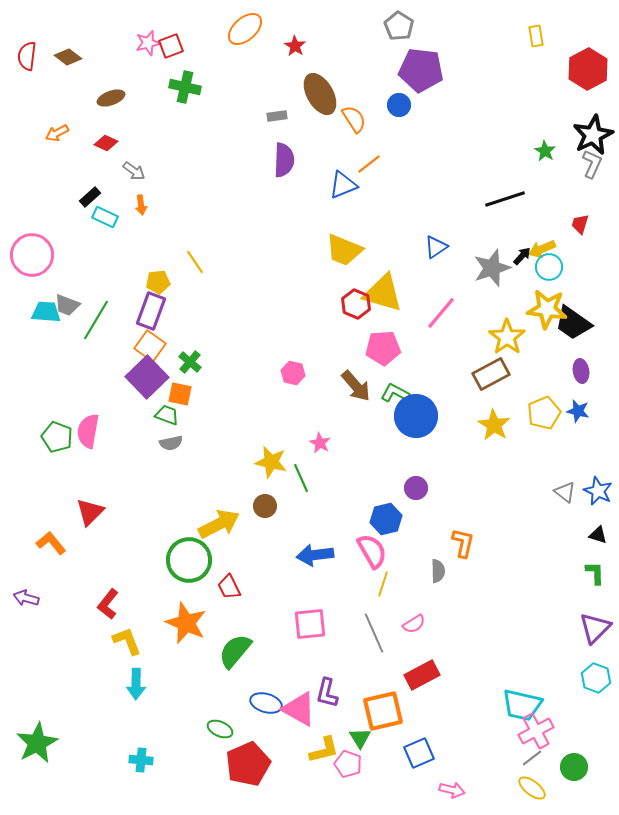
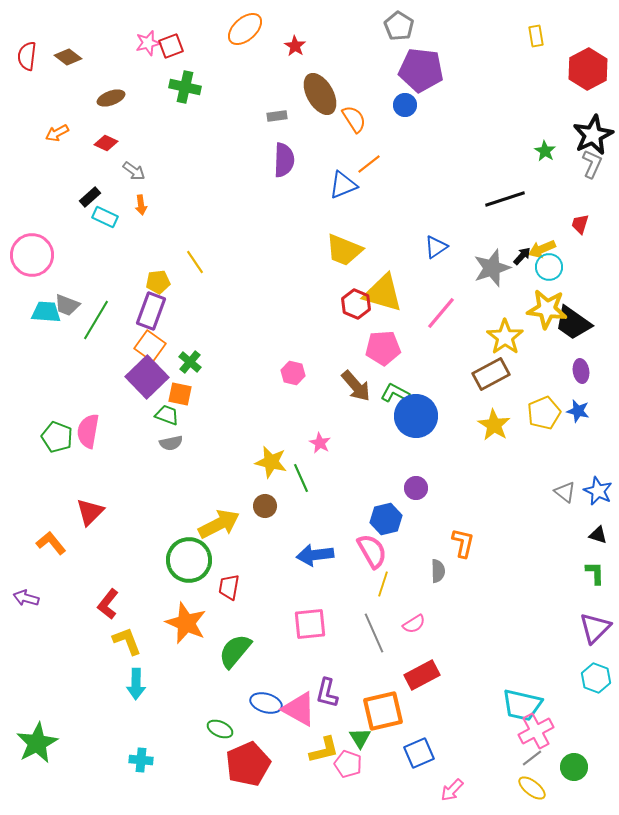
blue circle at (399, 105): moved 6 px right
yellow star at (507, 337): moved 2 px left
red trapezoid at (229, 587): rotated 36 degrees clockwise
pink arrow at (452, 790): rotated 120 degrees clockwise
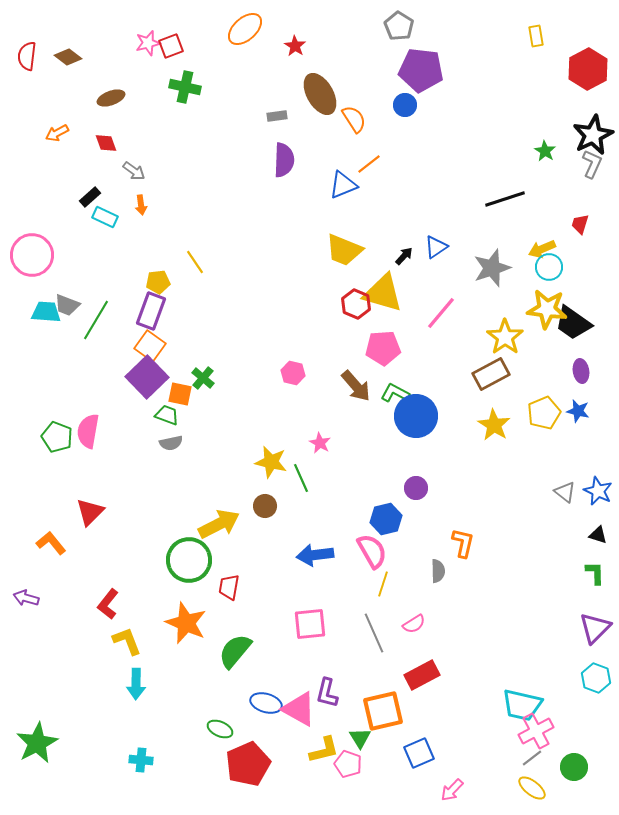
red diamond at (106, 143): rotated 45 degrees clockwise
black arrow at (522, 256): moved 118 px left
green cross at (190, 362): moved 13 px right, 16 px down
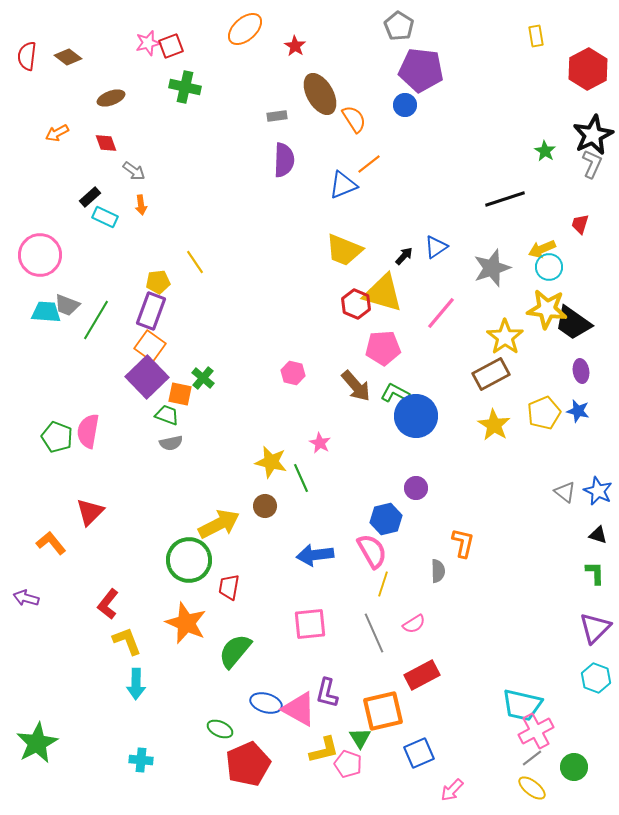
pink circle at (32, 255): moved 8 px right
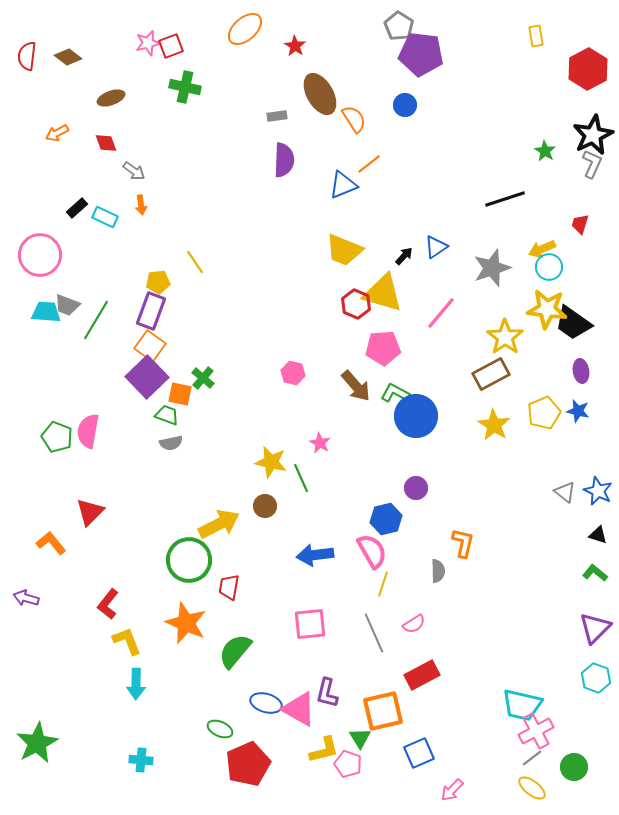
purple pentagon at (421, 70): moved 16 px up
black rectangle at (90, 197): moved 13 px left, 11 px down
green L-shape at (595, 573): rotated 50 degrees counterclockwise
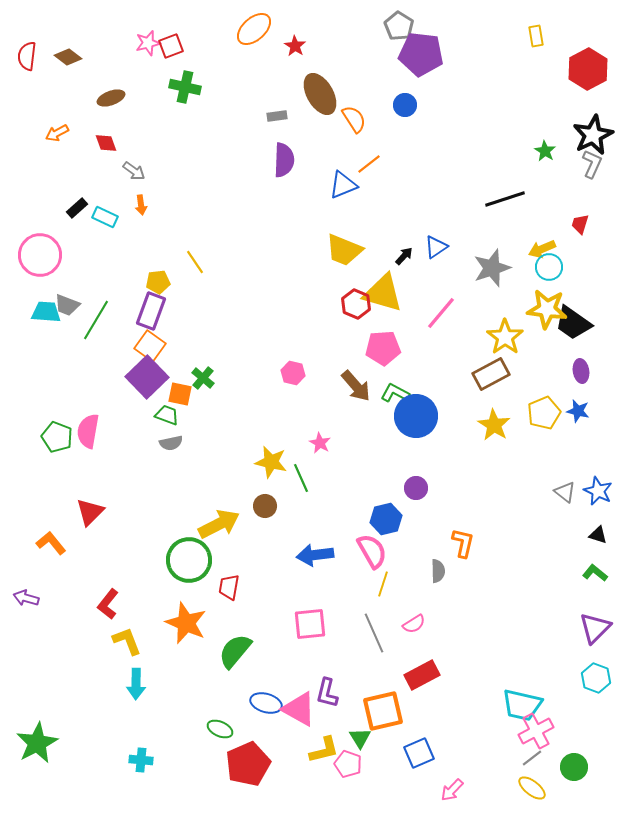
orange ellipse at (245, 29): moved 9 px right
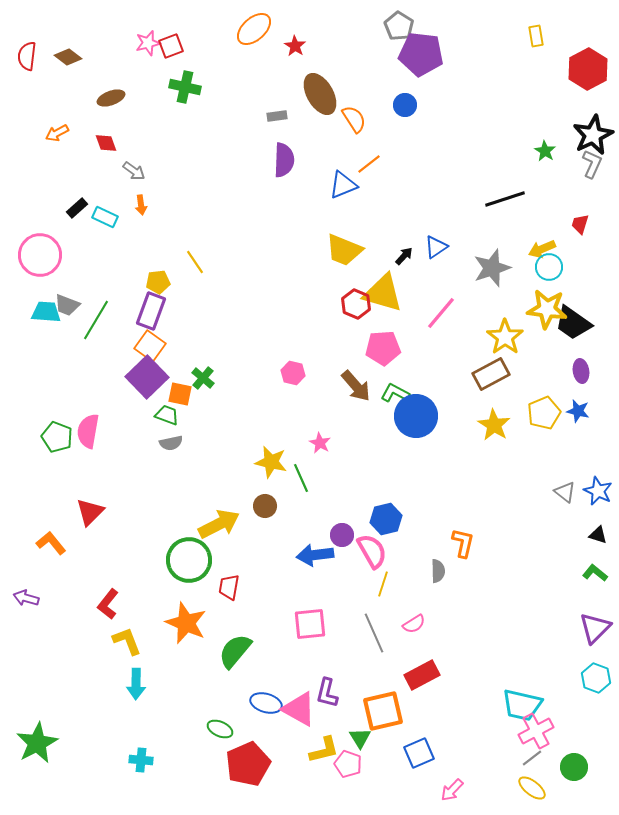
purple circle at (416, 488): moved 74 px left, 47 px down
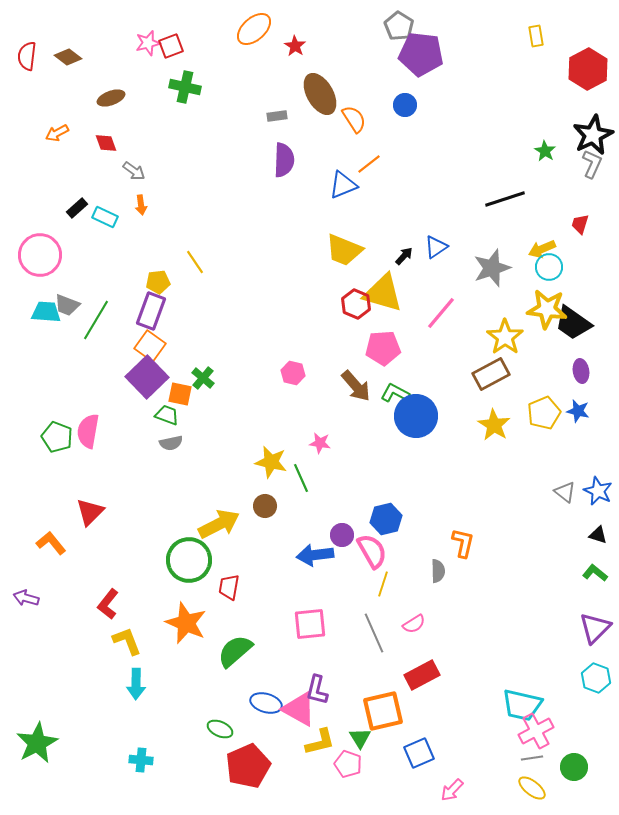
pink star at (320, 443): rotated 20 degrees counterclockwise
green semicircle at (235, 651): rotated 9 degrees clockwise
purple L-shape at (327, 693): moved 10 px left, 3 px up
yellow L-shape at (324, 750): moved 4 px left, 8 px up
gray line at (532, 758): rotated 30 degrees clockwise
red pentagon at (248, 764): moved 2 px down
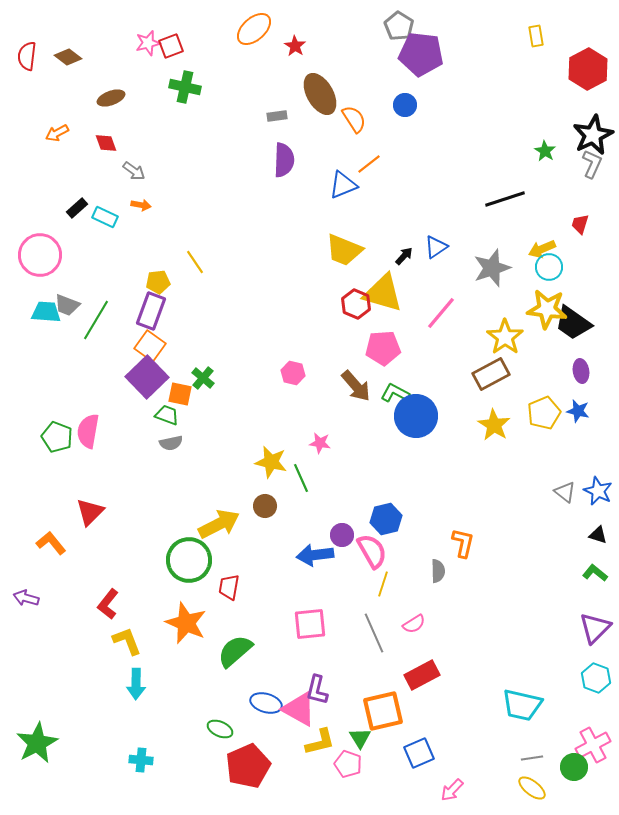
orange arrow at (141, 205): rotated 72 degrees counterclockwise
pink cross at (536, 731): moved 57 px right, 14 px down
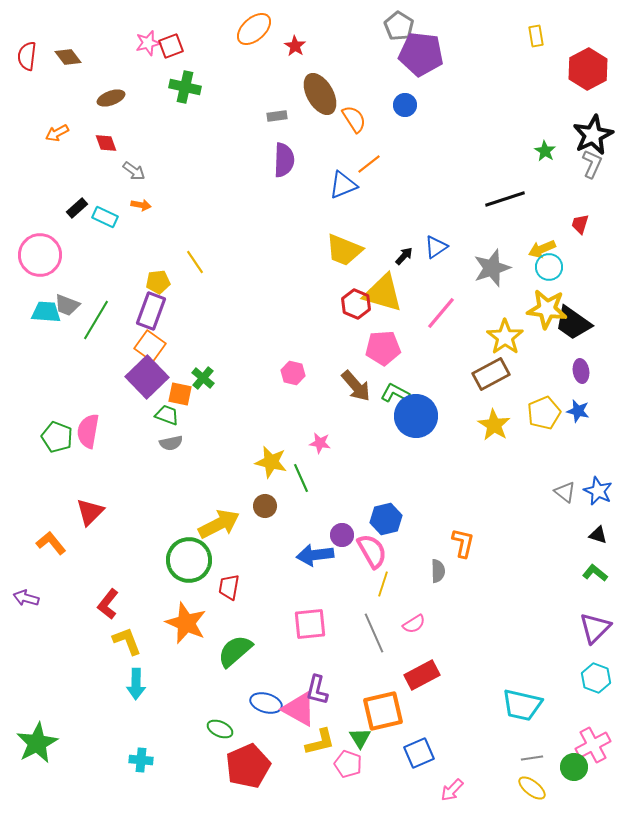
brown diamond at (68, 57): rotated 16 degrees clockwise
